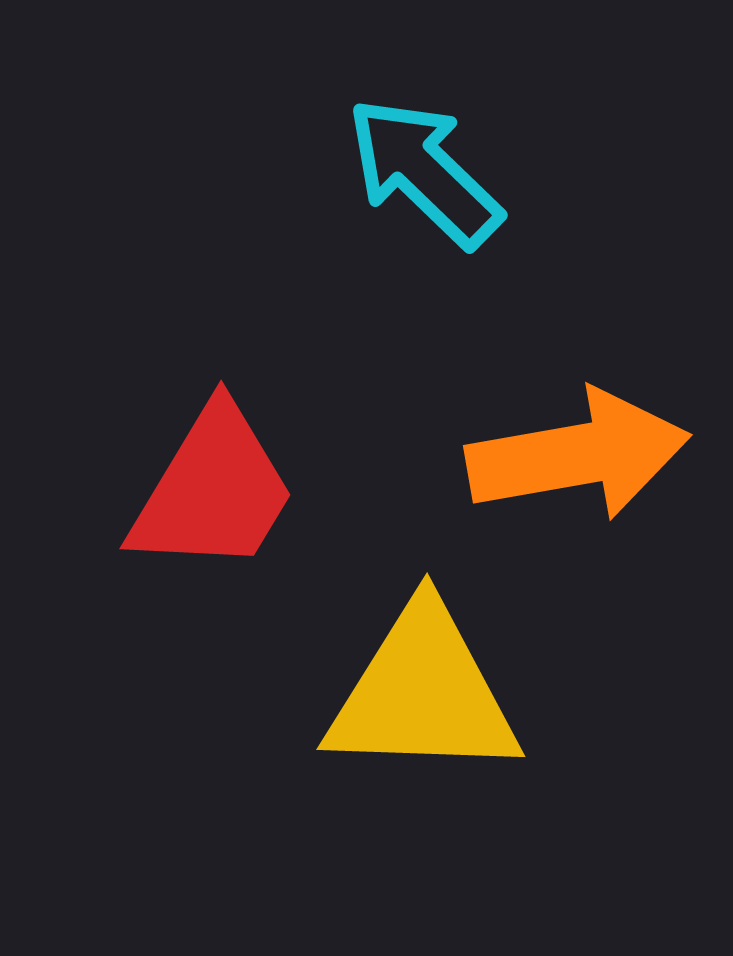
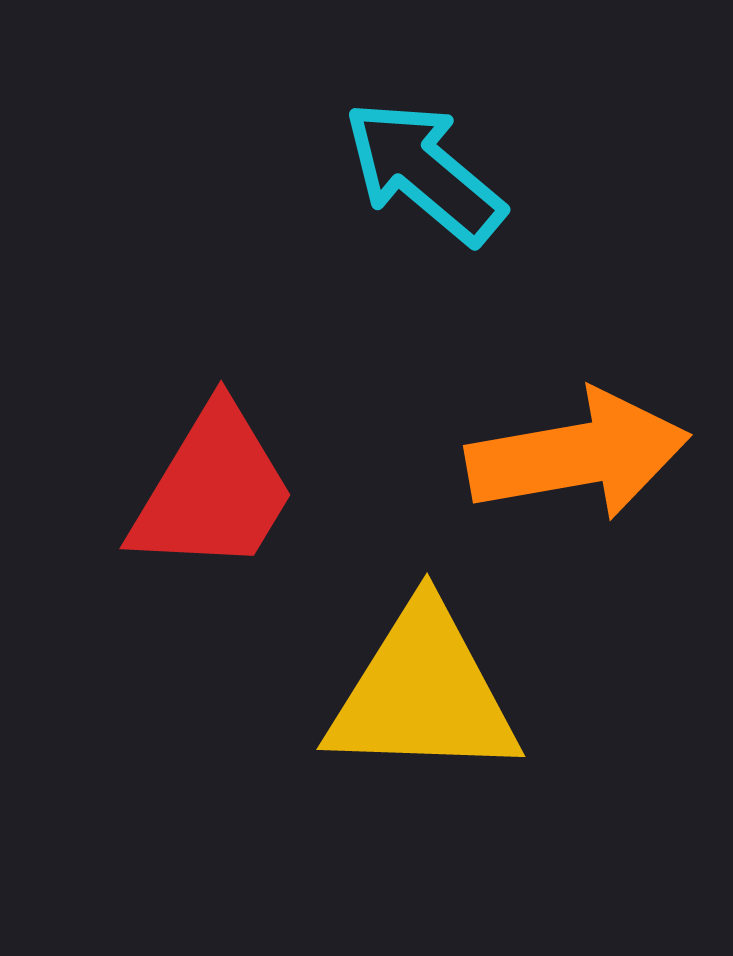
cyan arrow: rotated 4 degrees counterclockwise
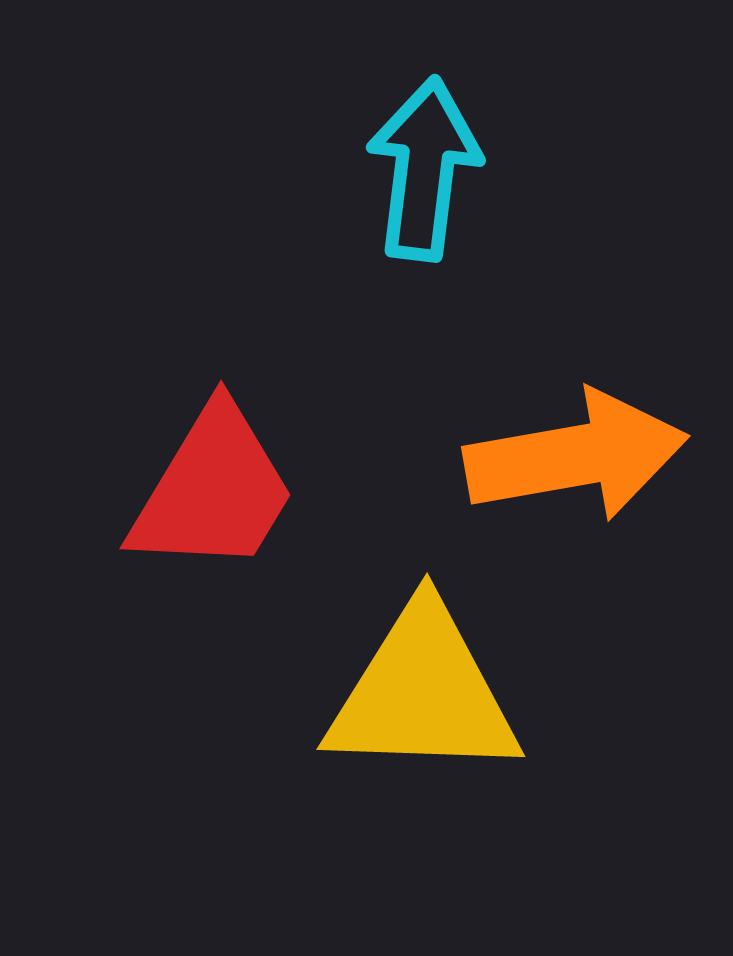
cyan arrow: moved 3 px up; rotated 57 degrees clockwise
orange arrow: moved 2 px left, 1 px down
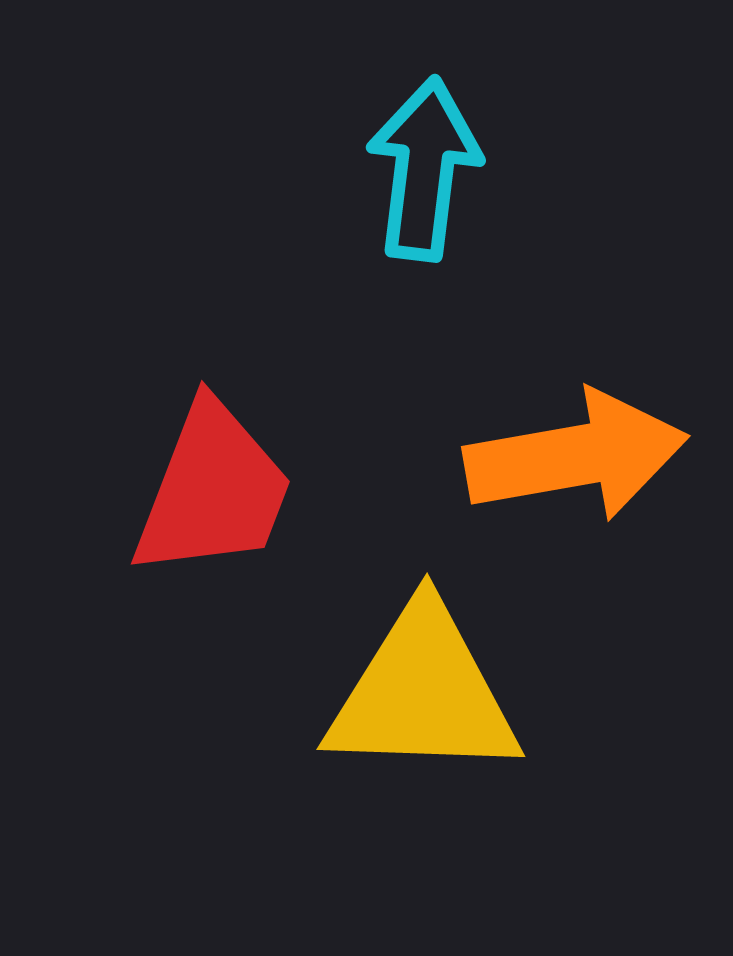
red trapezoid: rotated 10 degrees counterclockwise
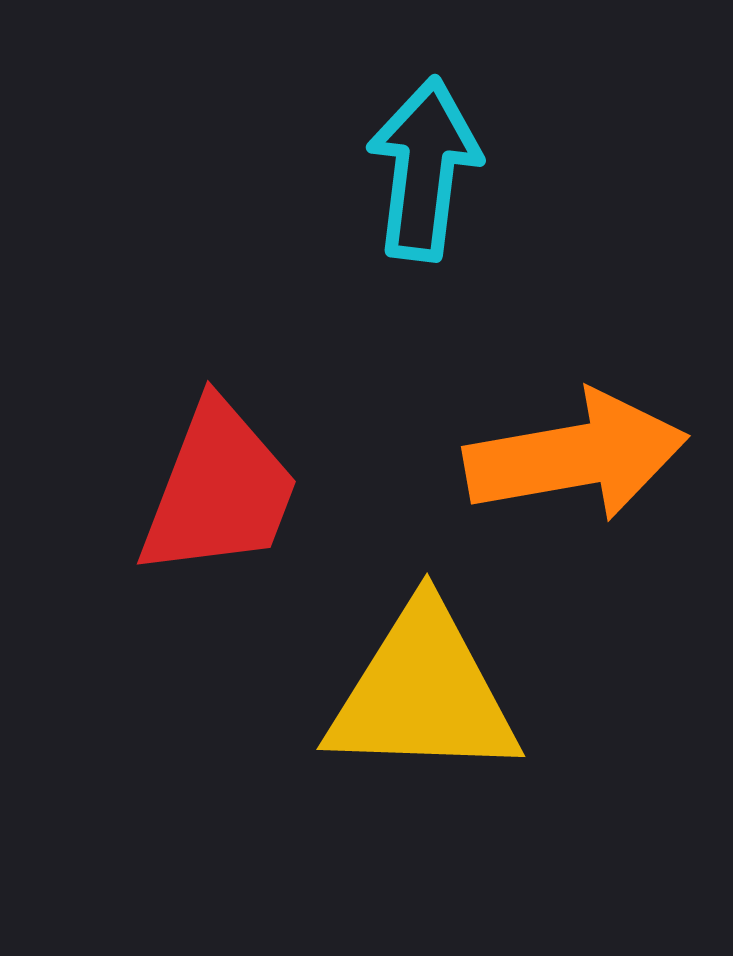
red trapezoid: moved 6 px right
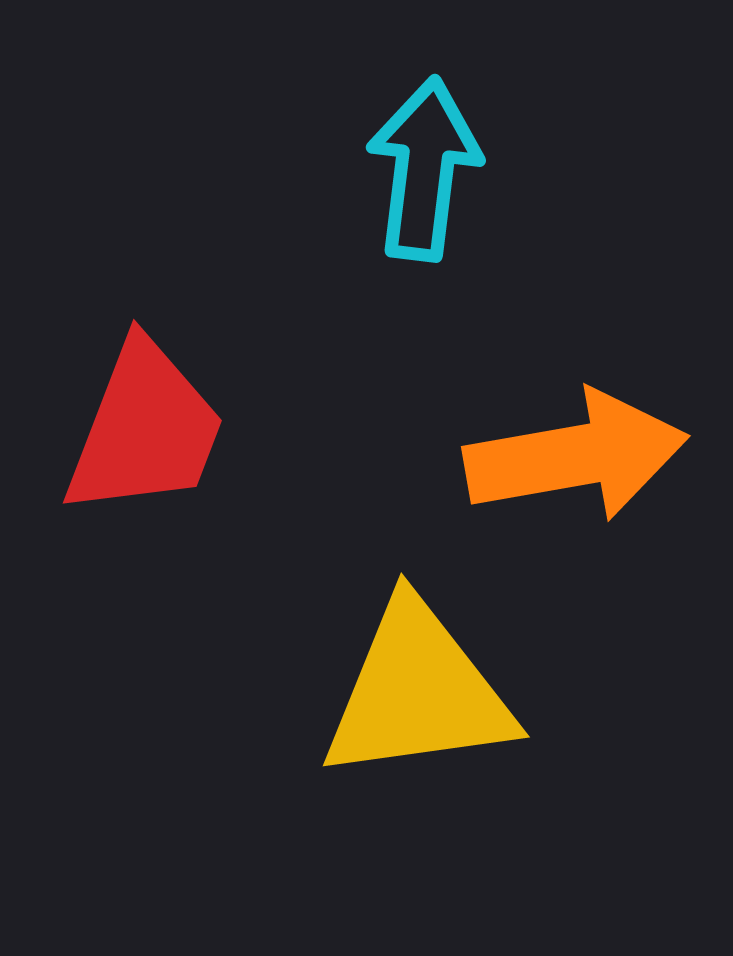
red trapezoid: moved 74 px left, 61 px up
yellow triangle: moved 5 px left, 1 px up; rotated 10 degrees counterclockwise
